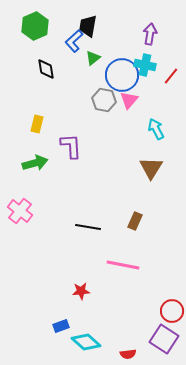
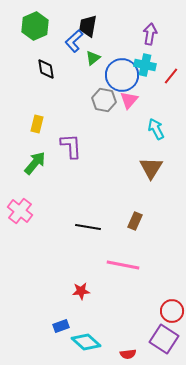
green arrow: rotated 35 degrees counterclockwise
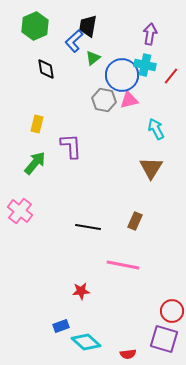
pink triangle: rotated 36 degrees clockwise
purple square: rotated 16 degrees counterclockwise
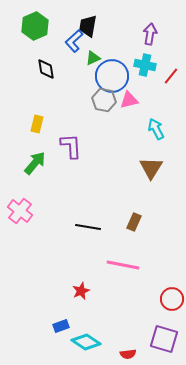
green triangle: rotated 14 degrees clockwise
blue circle: moved 10 px left, 1 px down
brown rectangle: moved 1 px left, 1 px down
red star: rotated 18 degrees counterclockwise
red circle: moved 12 px up
cyan diamond: rotated 8 degrees counterclockwise
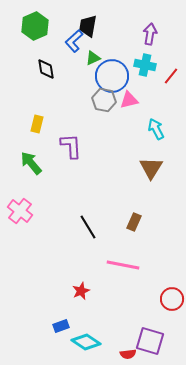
green arrow: moved 4 px left; rotated 80 degrees counterclockwise
black line: rotated 50 degrees clockwise
purple square: moved 14 px left, 2 px down
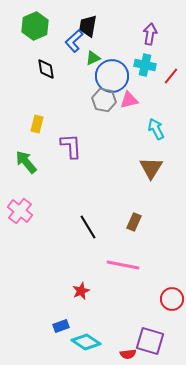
green arrow: moved 5 px left, 1 px up
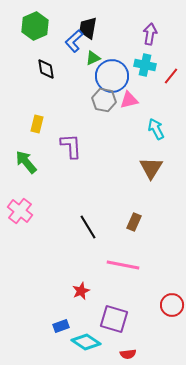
black trapezoid: moved 2 px down
red circle: moved 6 px down
purple square: moved 36 px left, 22 px up
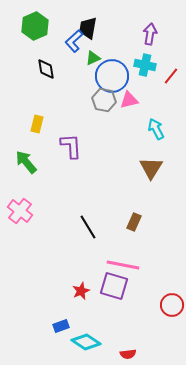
purple square: moved 33 px up
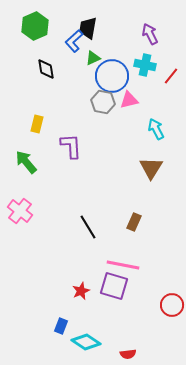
purple arrow: rotated 35 degrees counterclockwise
gray hexagon: moved 1 px left, 2 px down
blue rectangle: rotated 49 degrees counterclockwise
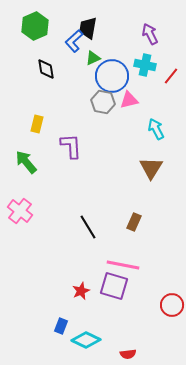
cyan diamond: moved 2 px up; rotated 8 degrees counterclockwise
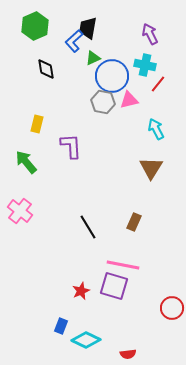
red line: moved 13 px left, 8 px down
red circle: moved 3 px down
